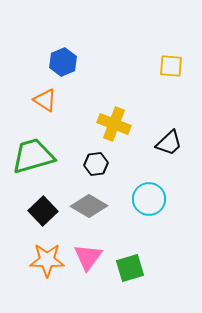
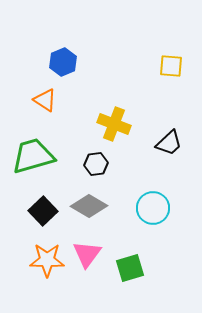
cyan circle: moved 4 px right, 9 px down
pink triangle: moved 1 px left, 3 px up
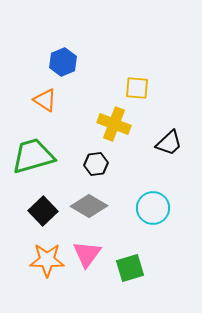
yellow square: moved 34 px left, 22 px down
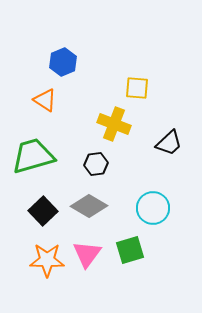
green square: moved 18 px up
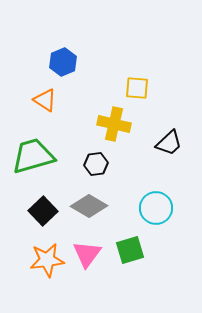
yellow cross: rotated 8 degrees counterclockwise
cyan circle: moved 3 px right
orange star: rotated 8 degrees counterclockwise
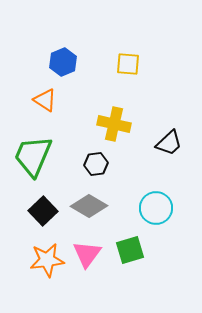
yellow square: moved 9 px left, 24 px up
green trapezoid: rotated 51 degrees counterclockwise
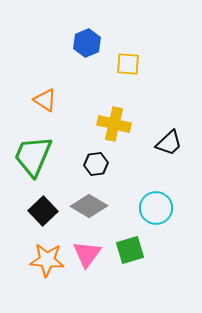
blue hexagon: moved 24 px right, 19 px up
orange star: rotated 12 degrees clockwise
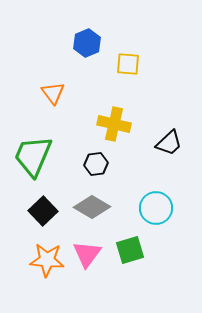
orange triangle: moved 8 px right, 7 px up; rotated 20 degrees clockwise
gray diamond: moved 3 px right, 1 px down
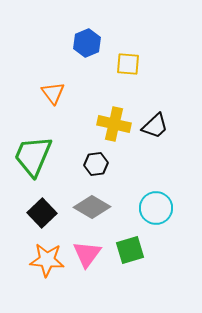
black trapezoid: moved 14 px left, 17 px up
black square: moved 1 px left, 2 px down
